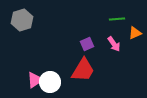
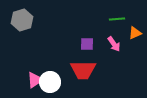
purple square: rotated 24 degrees clockwise
red trapezoid: rotated 60 degrees clockwise
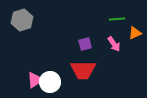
purple square: moved 2 px left; rotated 16 degrees counterclockwise
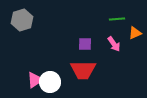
purple square: rotated 16 degrees clockwise
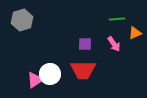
white circle: moved 8 px up
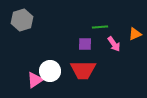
green line: moved 17 px left, 8 px down
orange triangle: moved 1 px down
white circle: moved 3 px up
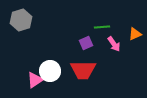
gray hexagon: moved 1 px left
green line: moved 2 px right
purple square: moved 1 px right, 1 px up; rotated 24 degrees counterclockwise
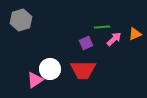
pink arrow: moved 5 px up; rotated 98 degrees counterclockwise
white circle: moved 2 px up
